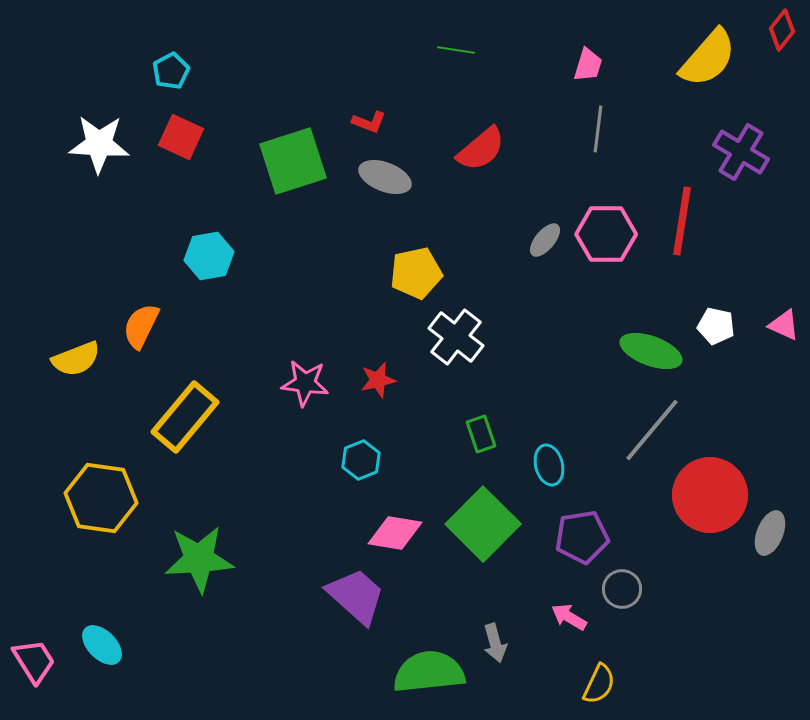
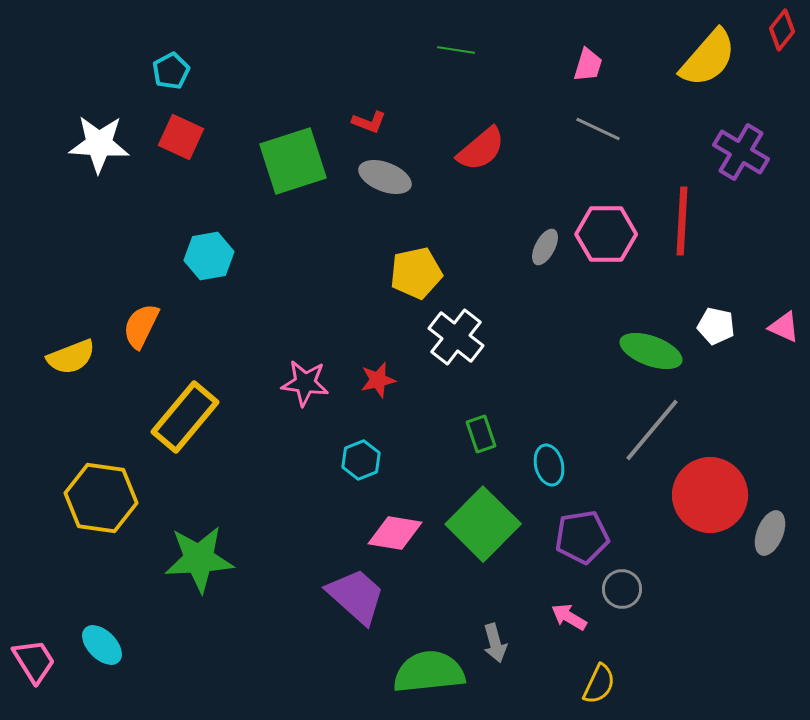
gray line at (598, 129): rotated 72 degrees counterclockwise
red line at (682, 221): rotated 6 degrees counterclockwise
gray ellipse at (545, 240): moved 7 px down; rotated 12 degrees counterclockwise
pink triangle at (784, 325): moved 2 px down
yellow semicircle at (76, 359): moved 5 px left, 2 px up
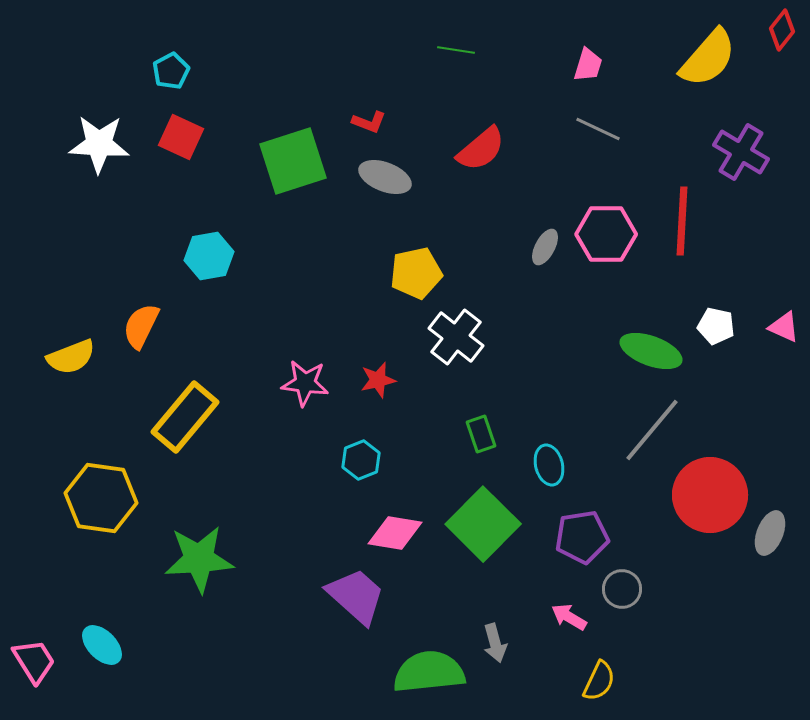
yellow semicircle at (599, 684): moved 3 px up
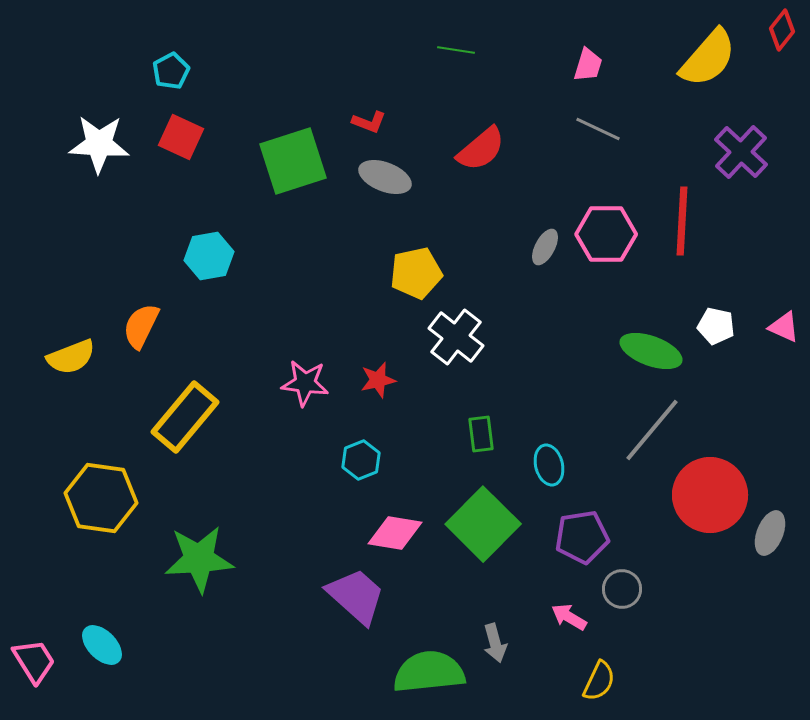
purple cross at (741, 152): rotated 12 degrees clockwise
green rectangle at (481, 434): rotated 12 degrees clockwise
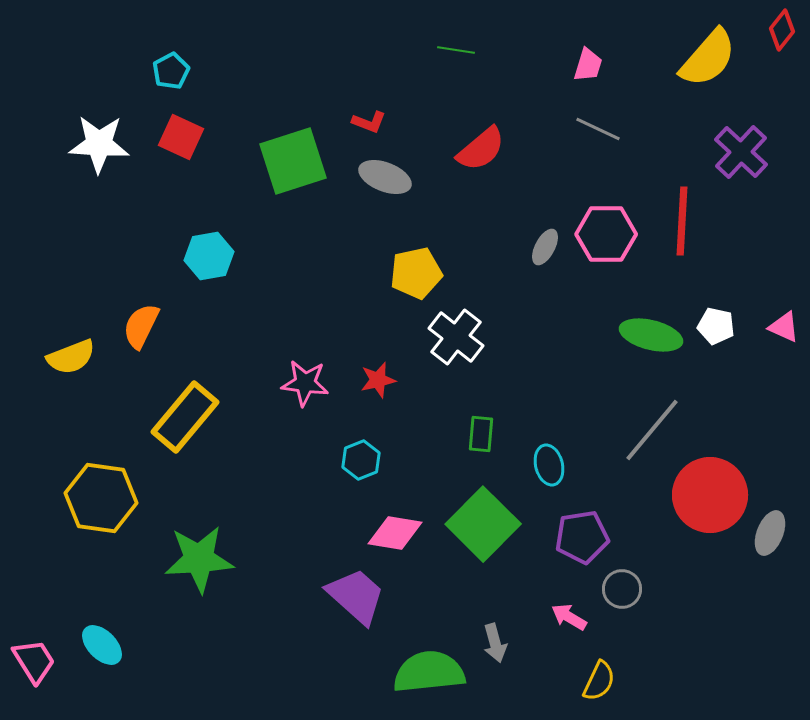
green ellipse at (651, 351): moved 16 px up; rotated 6 degrees counterclockwise
green rectangle at (481, 434): rotated 12 degrees clockwise
